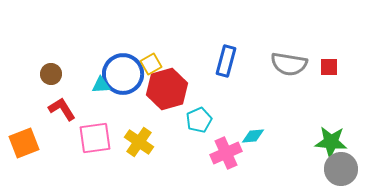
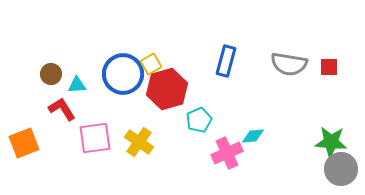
cyan triangle: moved 24 px left
pink cross: moved 1 px right
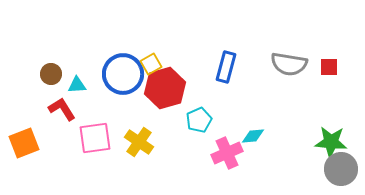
blue rectangle: moved 6 px down
red hexagon: moved 2 px left, 1 px up
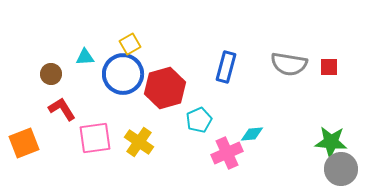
yellow square: moved 21 px left, 20 px up
cyan triangle: moved 8 px right, 28 px up
cyan diamond: moved 1 px left, 2 px up
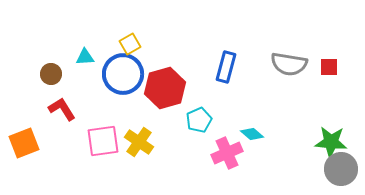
cyan diamond: rotated 45 degrees clockwise
pink square: moved 8 px right, 3 px down
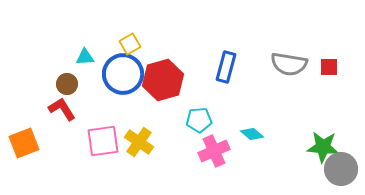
brown circle: moved 16 px right, 10 px down
red hexagon: moved 2 px left, 8 px up
cyan pentagon: rotated 20 degrees clockwise
green star: moved 8 px left, 5 px down
pink cross: moved 13 px left, 2 px up
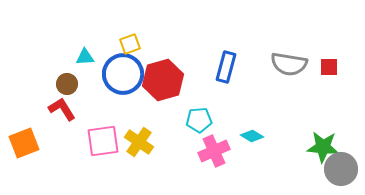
yellow square: rotated 10 degrees clockwise
cyan diamond: moved 2 px down; rotated 10 degrees counterclockwise
